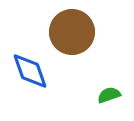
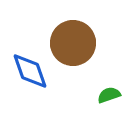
brown circle: moved 1 px right, 11 px down
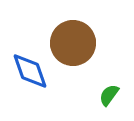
green semicircle: rotated 35 degrees counterclockwise
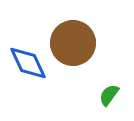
blue diamond: moved 2 px left, 8 px up; rotated 6 degrees counterclockwise
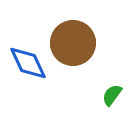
green semicircle: moved 3 px right
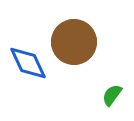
brown circle: moved 1 px right, 1 px up
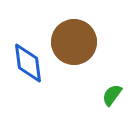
blue diamond: rotated 18 degrees clockwise
